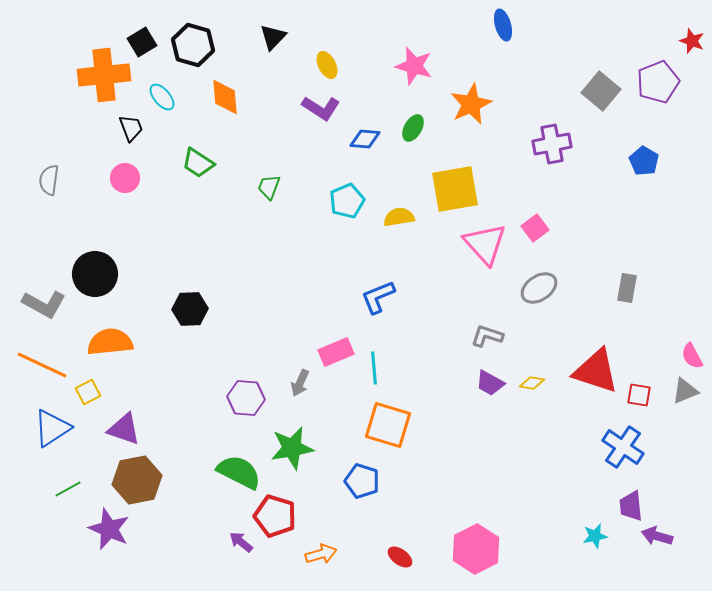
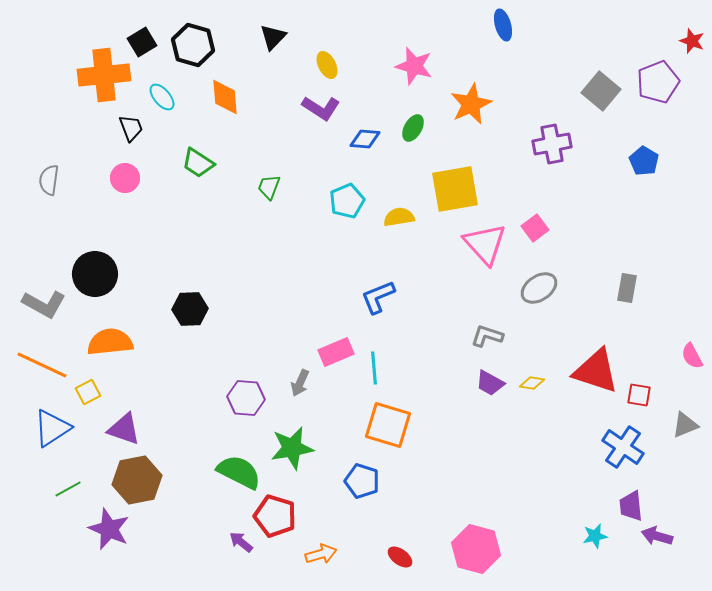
gray triangle at (685, 391): moved 34 px down
pink hexagon at (476, 549): rotated 18 degrees counterclockwise
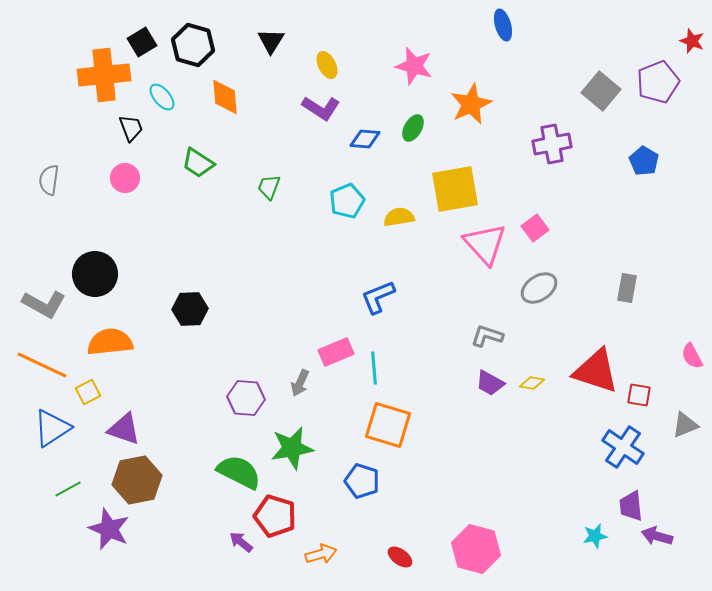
black triangle at (273, 37): moved 2 px left, 4 px down; rotated 12 degrees counterclockwise
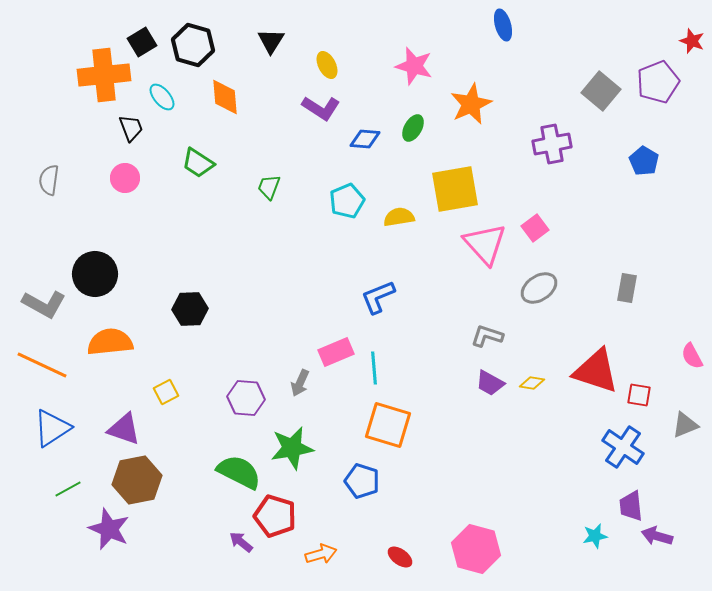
yellow square at (88, 392): moved 78 px right
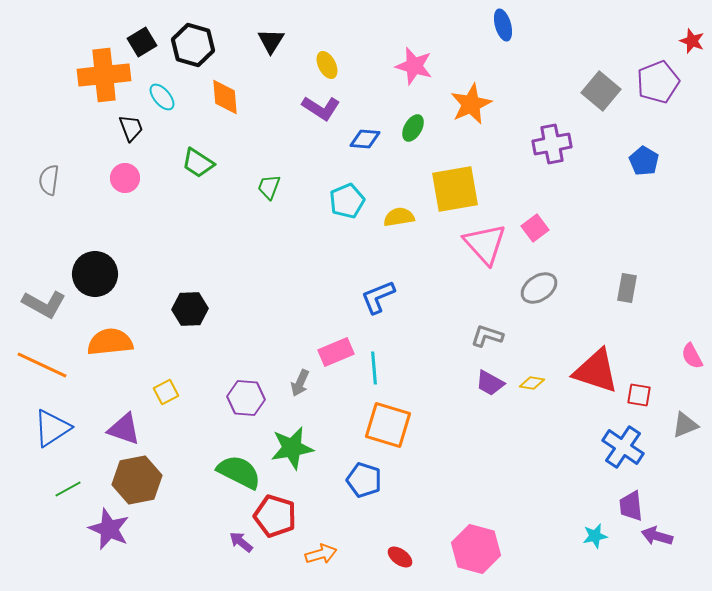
blue pentagon at (362, 481): moved 2 px right, 1 px up
